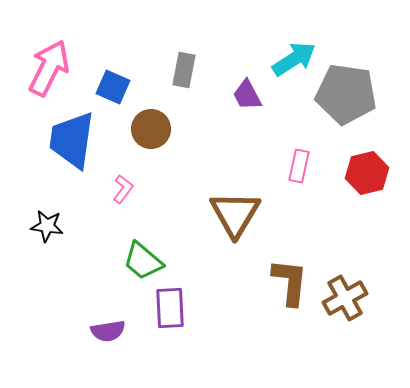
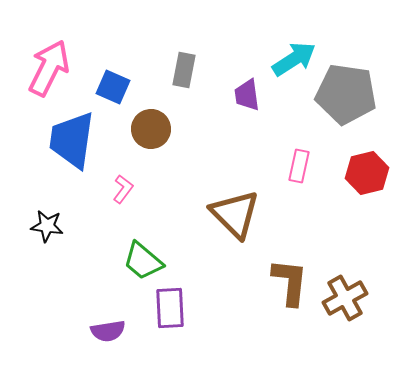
purple trapezoid: rotated 20 degrees clockwise
brown triangle: rotated 16 degrees counterclockwise
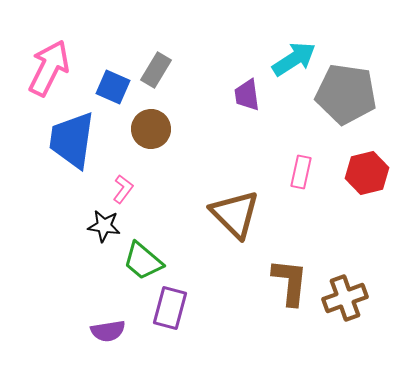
gray rectangle: moved 28 px left; rotated 20 degrees clockwise
pink rectangle: moved 2 px right, 6 px down
black star: moved 57 px right
brown cross: rotated 9 degrees clockwise
purple rectangle: rotated 18 degrees clockwise
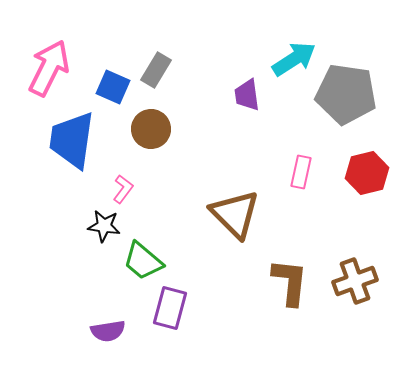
brown cross: moved 10 px right, 17 px up
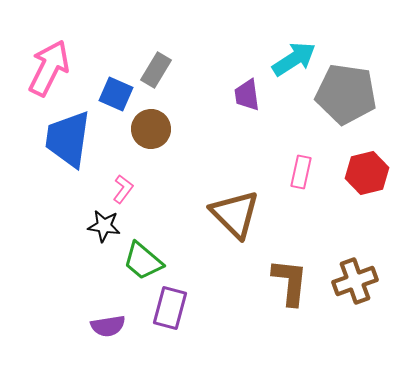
blue square: moved 3 px right, 7 px down
blue trapezoid: moved 4 px left, 1 px up
purple semicircle: moved 5 px up
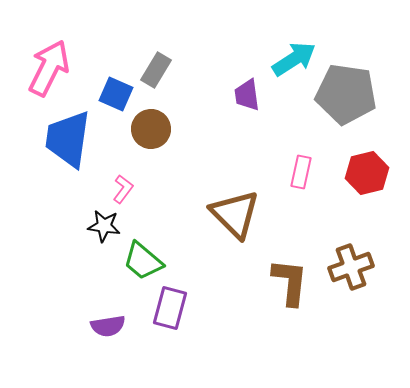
brown cross: moved 4 px left, 14 px up
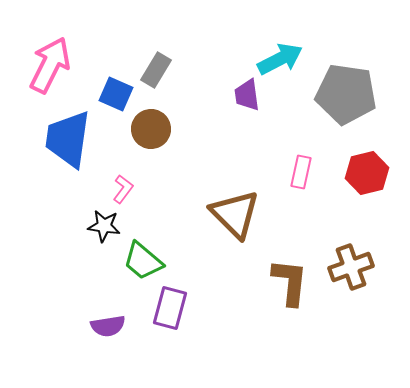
cyan arrow: moved 14 px left; rotated 6 degrees clockwise
pink arrow: moved 1 px right, 3 px up
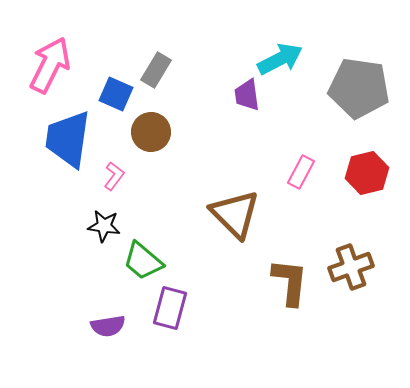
gray pentagon: moved 13 px right, 6 px up
brown circle: moved 3 px down
pink rectangle: rotated 16 degrees clockwise
pink L-shape: moved 9 px left, 13 px up
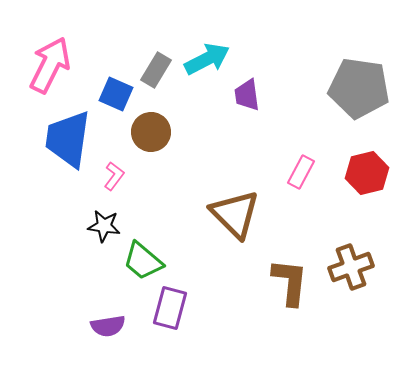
cyan arrow: moved 73 px left
